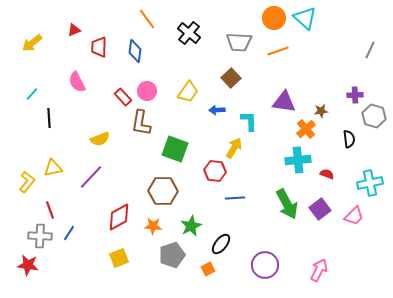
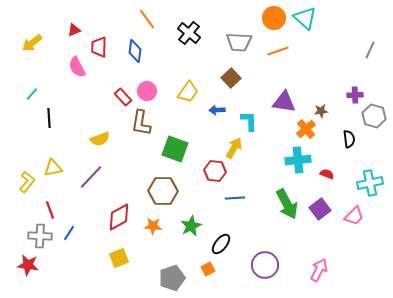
pink semicircle at (77, 82): moved 15 px up
gray pentagon at (172, 255): moved 23 px down
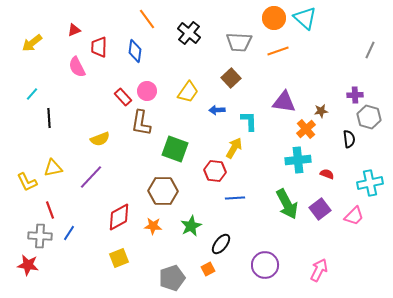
gray hexagon at (374, 116): moved 5 px left, 1 px down
yellow L-shape at (27, 182): rotated 115 degrees clockwise
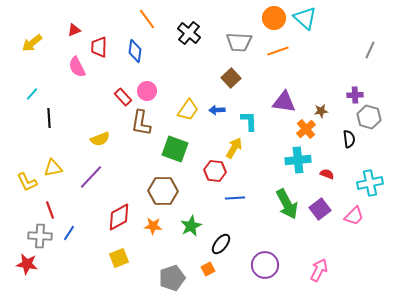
yellow trapezoid at (188, 92): moved 18 px down
red star at (28, 265): moved 1 px left, 1 px up
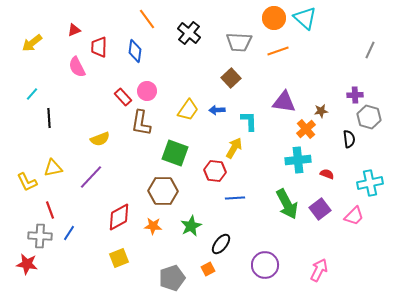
green square at (175, 149): moved 4 px down
